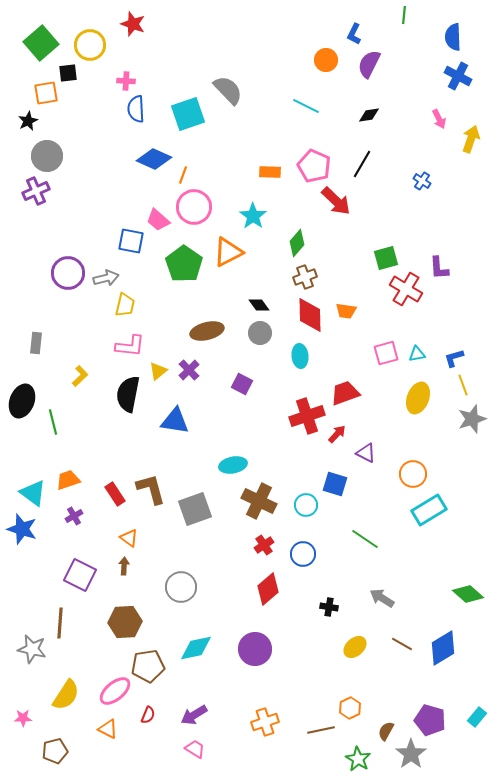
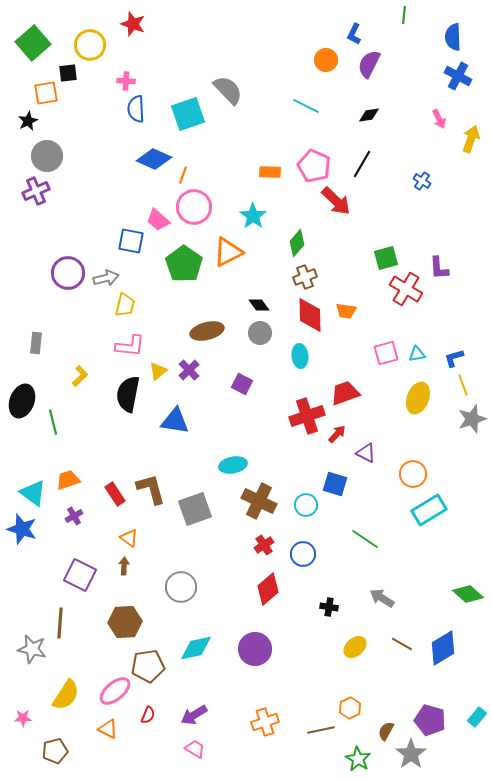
green square at (41, 43): moved 8 px left
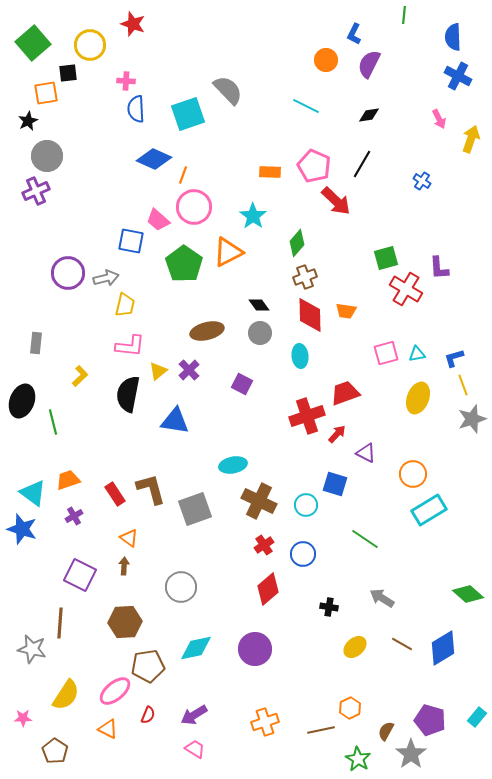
brown pentagon at (55, 751): rotated 25 degrees counterclockwise
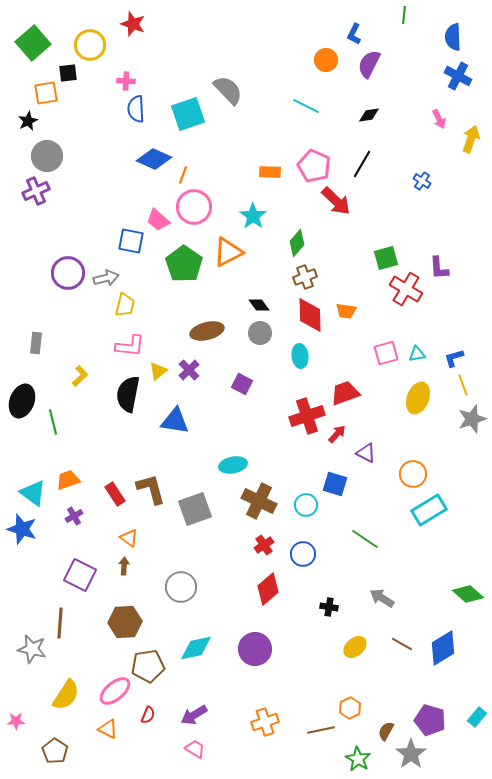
pink star at (23, 718): moved 7 px left, 3 px down
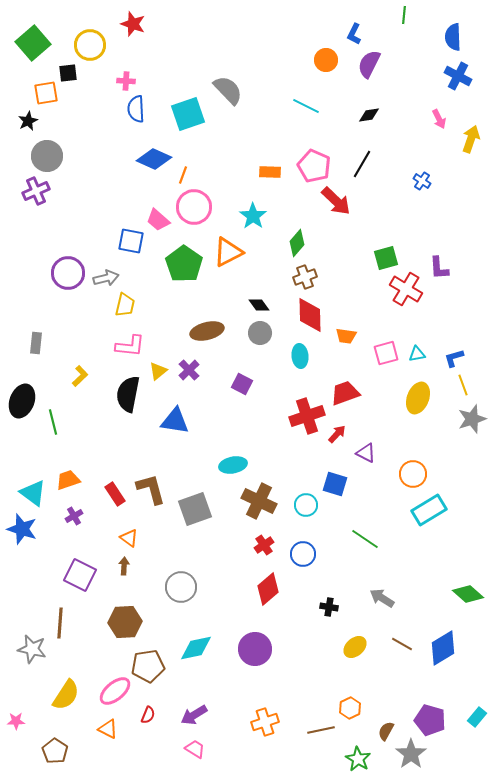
orange trapezoid at (346, 311): moved 25 px down
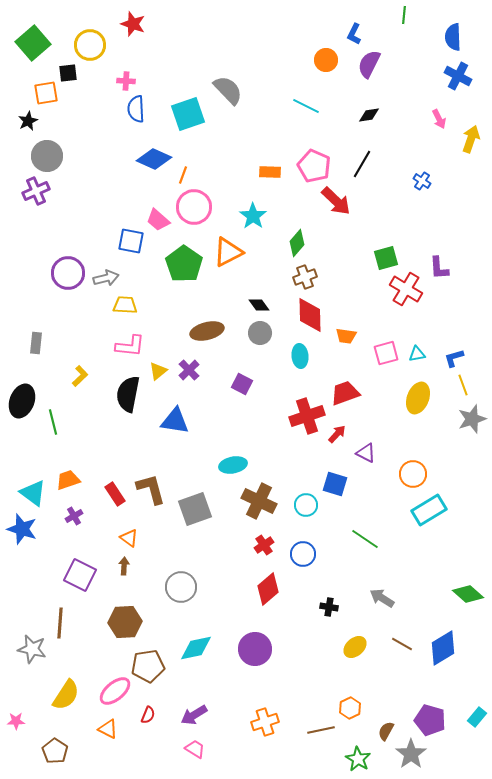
yellow trapezoid at (125, 305): rotated 100 degrees counterclockwise
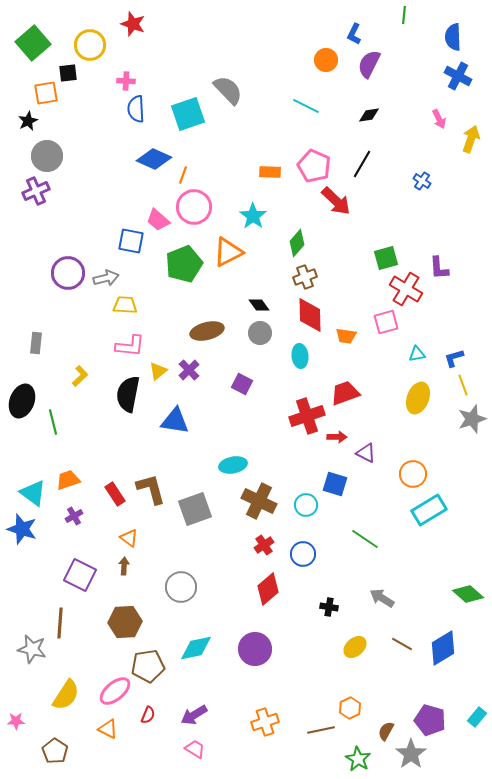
green pentagon at (184, 264): rotated 15 degrees clockwise
pink square at (386, 353): moved 31 px up
red arrow at (337, 434): moved 3 px down; rotated 48 degrees clockwise
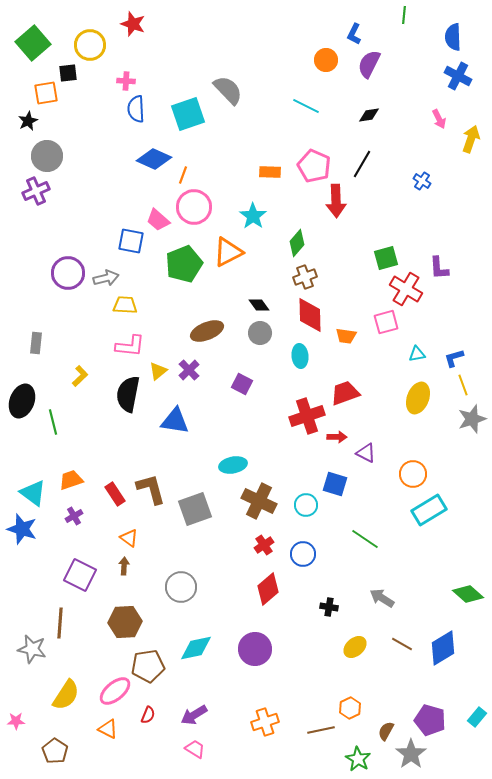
red arrow at (336, 201): rotated 44 degrees clockwise
brown ellipse at (207, 331): rotated 8 degrees counterclockwise
orange trapezoid at (68, 480): moved 3 px right
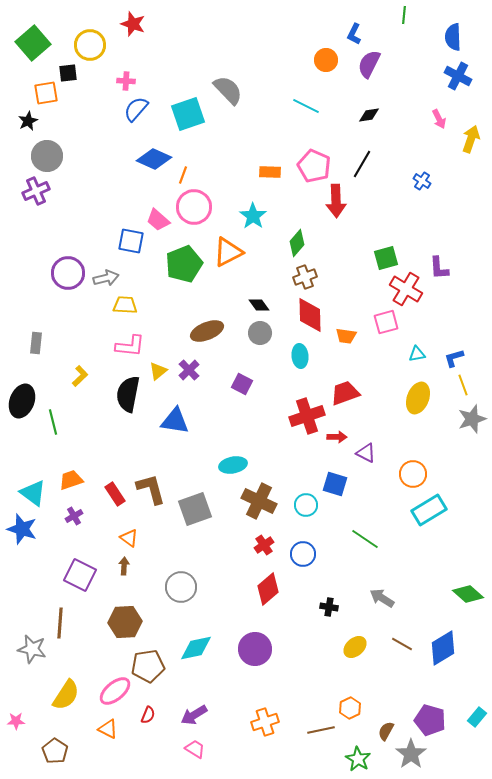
blue semicircle at (136, 109): rotated 44 degrees clockwise
